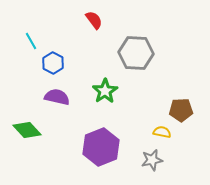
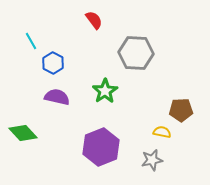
green diamond: moved 4 px left, 3 px down
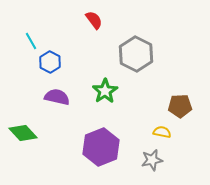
gray hexagon: moved 1 px down; rotated 24 degrees clockwise
blue hexagon: moved 3 px left, 1 px up
brown pentagon: moved 1 px left, 4 px up
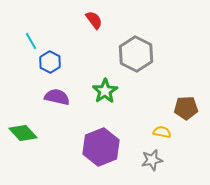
brown pentagon: moved 6 px right, 2 px down
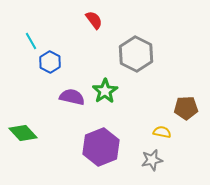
purple semicircle: moved 15 px right
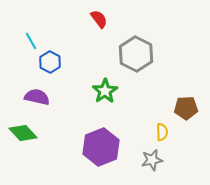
red semicircle: moved 5 px right, 1 px up
purple semicircle: moved 35 px left
yellow semicircle: rotated 78 degrees clockwise
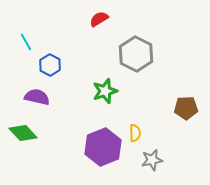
red semicircle: rotated 84 degrees counterclockwise
cyan line: moved 5 px left, 1 px down
blue hexagon: moved 3 px down
green star: rotated 15 degrees clockwise
yellow semicircle: moved 27 px left, 1 px down
purple hexagon: moved 2 px right
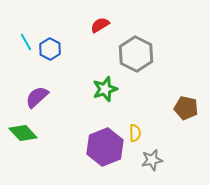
red semicircle: moved 1 px right, 6 px down
blue hexagon: moved 16 px up
green star: moved 2 px up
purple semicircle: rotated 55 degrees counterclockwise
brown pentagon: rotated 15 degrees clockwise
purple hexagon: moved 2 px right
